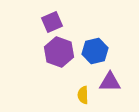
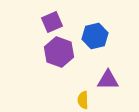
blue hexagon: moved 15 px up
purple triangle: moved 2 px left, 2 px up
yellow semicircle: moved 5 px down
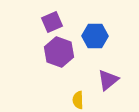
blue hexagon: rotated 15 degrees clockwise
purple triangle: rotated 40 degrees counterclockwise
yellow semicircle: moved 5 px left
